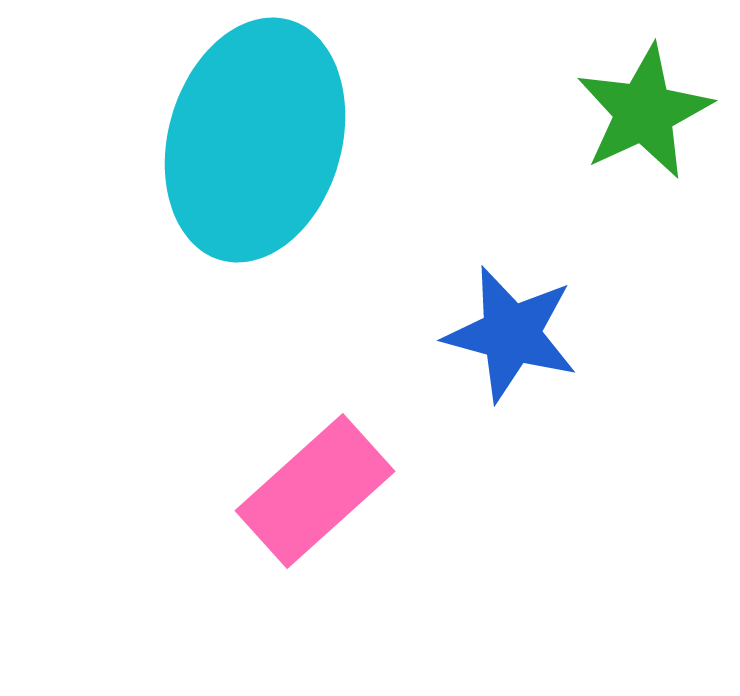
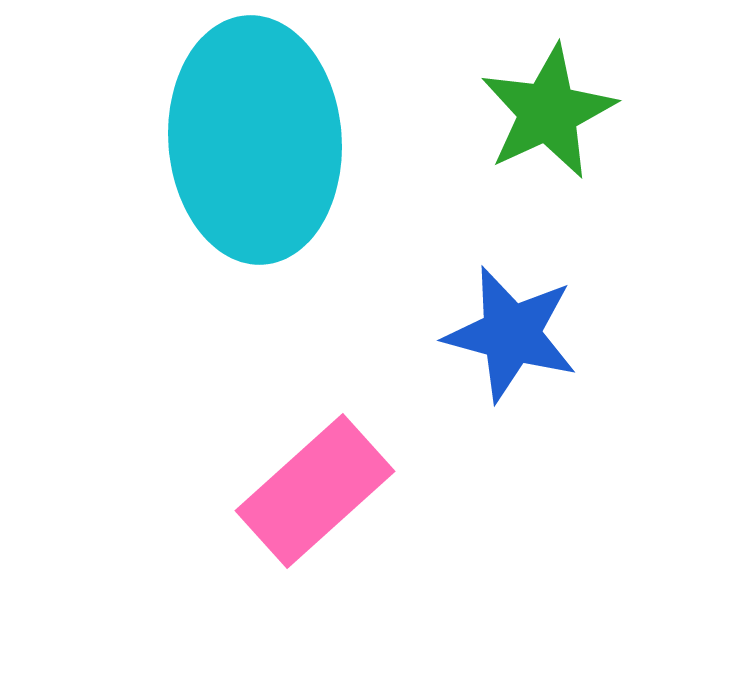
green star: moved 96 px left
cyan ellipse: rotated 20 degrees counterclockwise
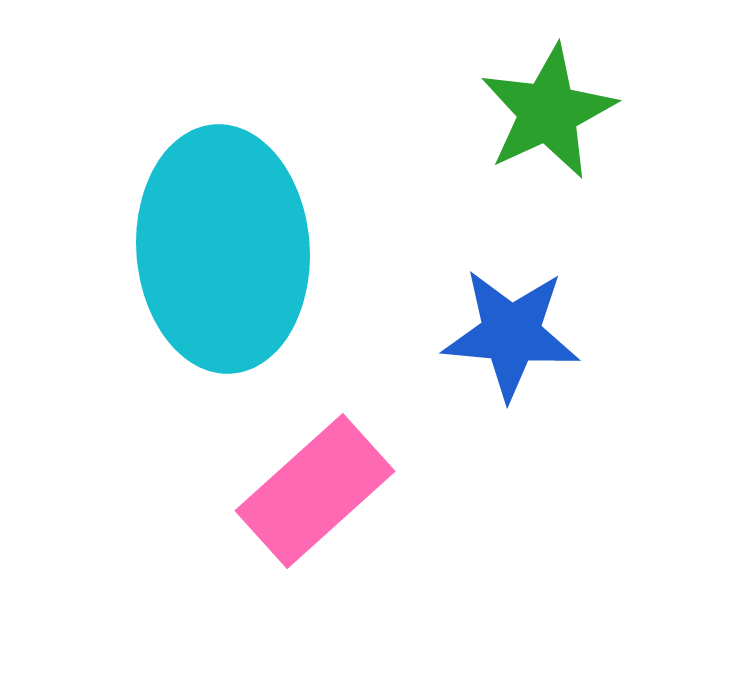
cyan ellipse: moved 32 px left, 109 px down
blue star: rotated 10 degrees counterclockwise
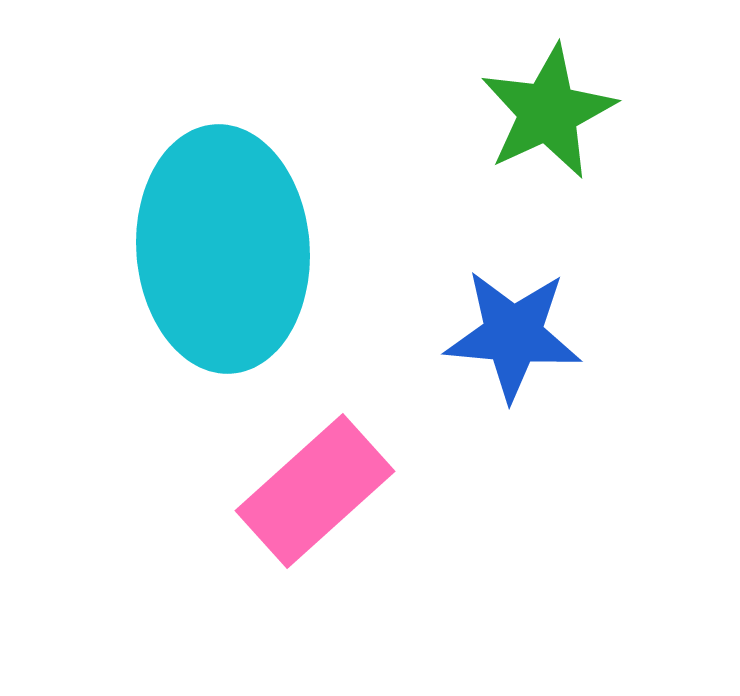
blue star: moved 2 px right, 1 px down
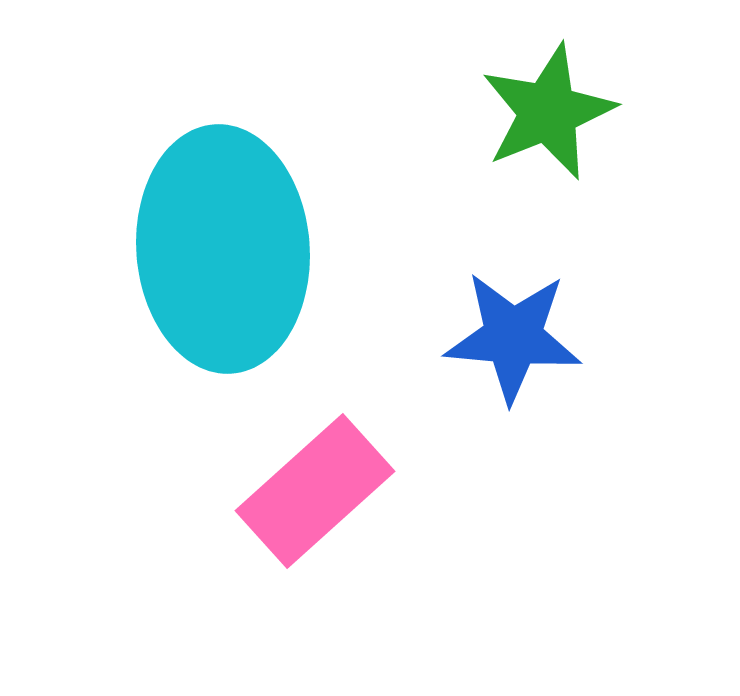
green star: rotated 3 degrees clockwise
blue star: moved 2 px down
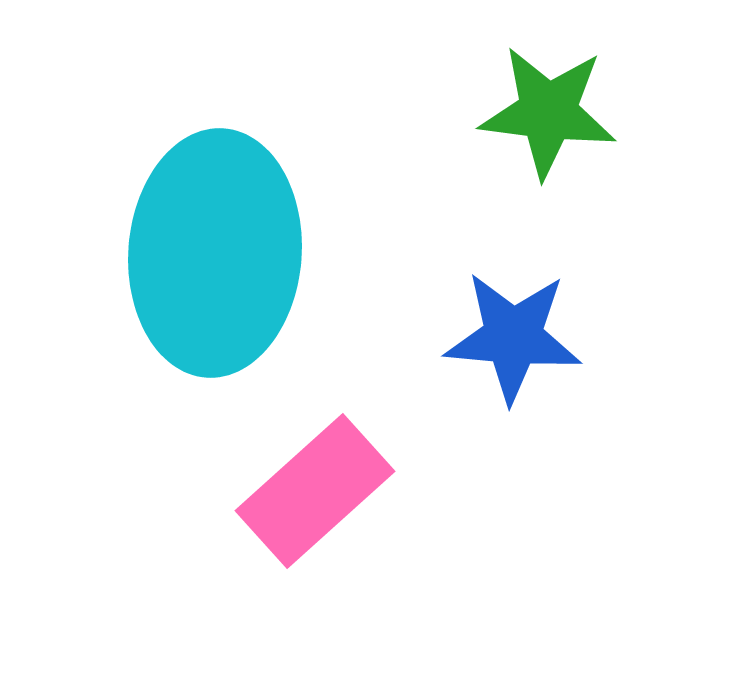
green star: rotated 29 degrees clockwise
cyan ellipse: moved 8 px left, 4 px down; rotated 8 degrees clockwise
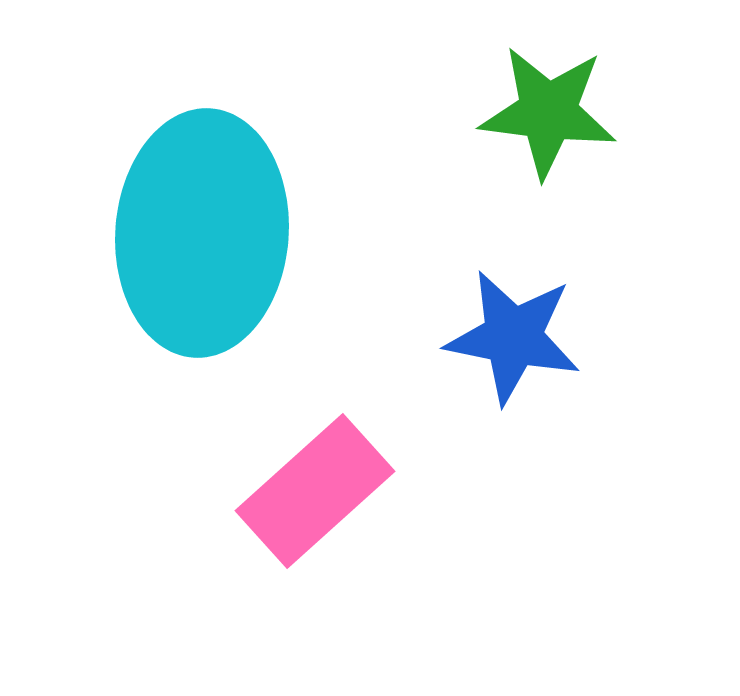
cyan ellipse: moved 13 px left, 20 px up
blue star: rotated 6 degrees clockwise
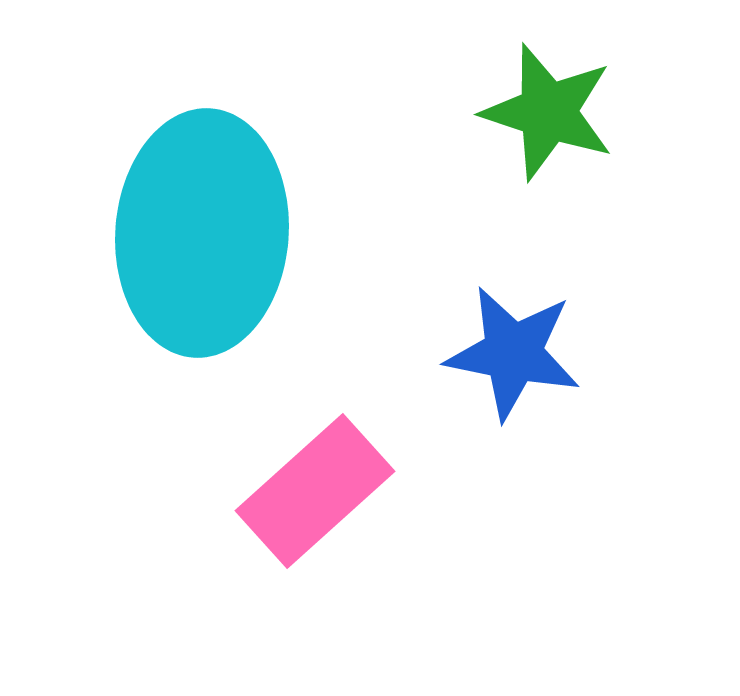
green star: rotated 11 degrees clockwise
blue star: moved 16 px down
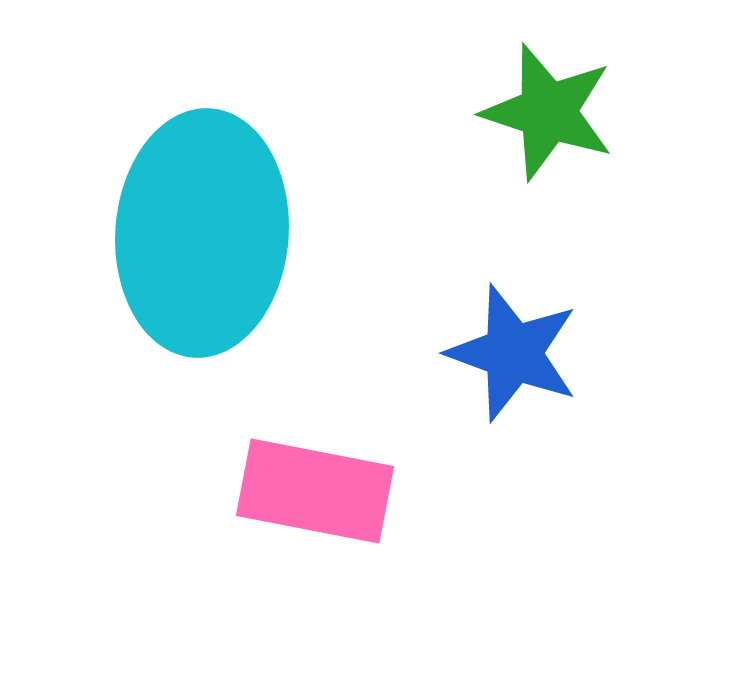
blue star: rotated 9 degrees clockwise
pink rectangle: rotated 53 degrees clockwise
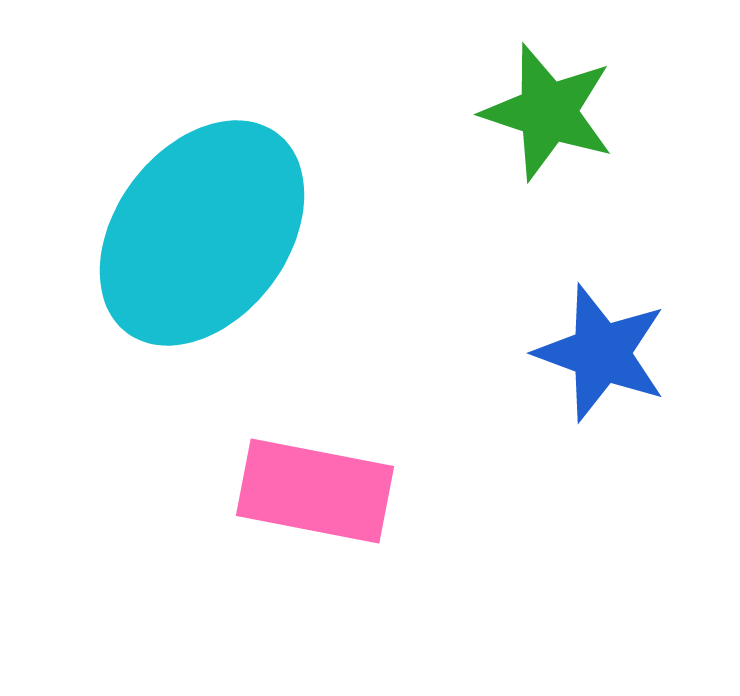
cyan ellipse: rotated 33 degrees clockwise
blue star: moved 88 px right
